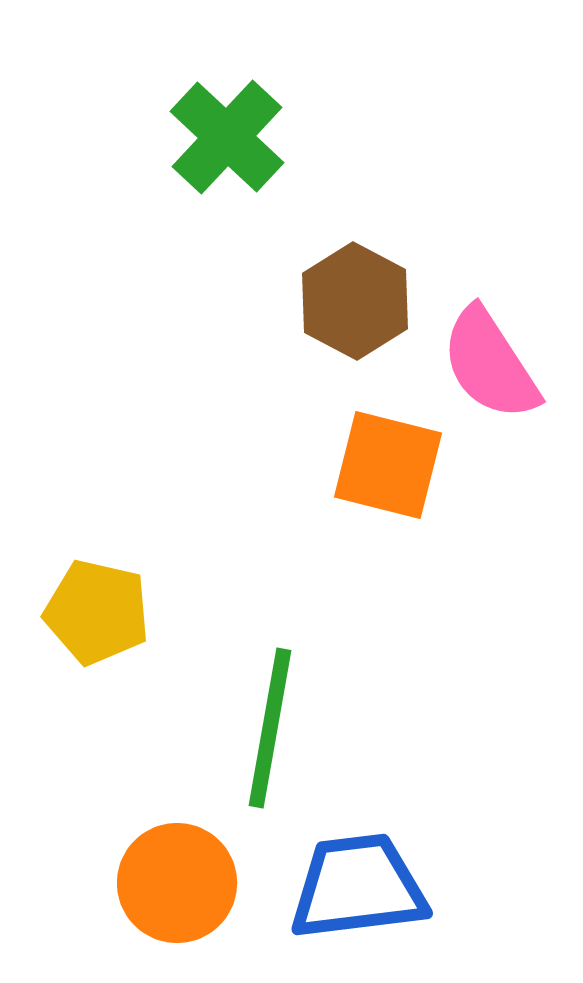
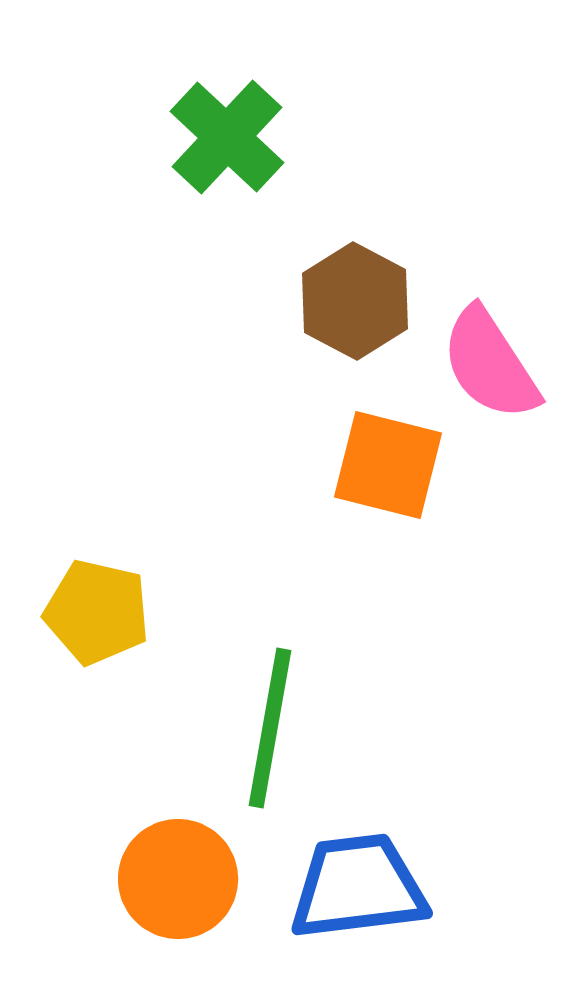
orange circle: moved 1 px right, 4 px up
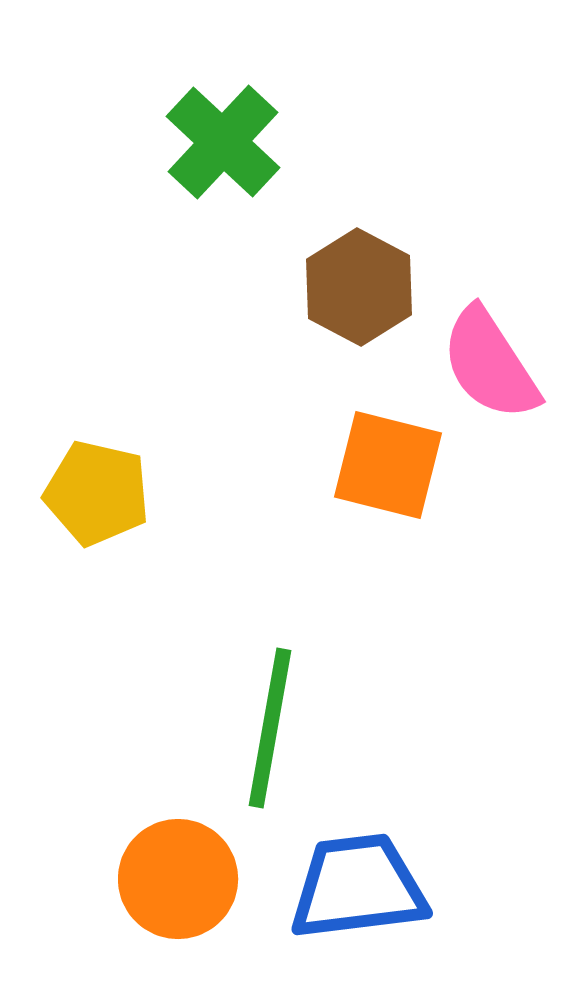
green cross: moved 4 px left, 5 px down
brown hexagon: moved 4 px right, 14 px up
yellow pentagon: moved 119 px up
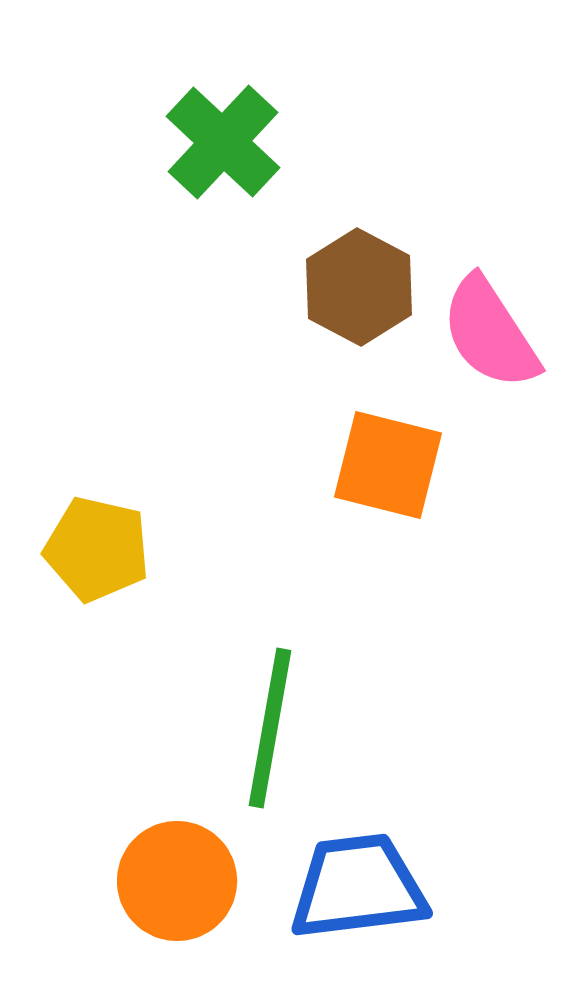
pink semicircle: moved 31 px up
yellow pentagon: moved 56 px down
orange circle: moved 1 px left, 2 px down
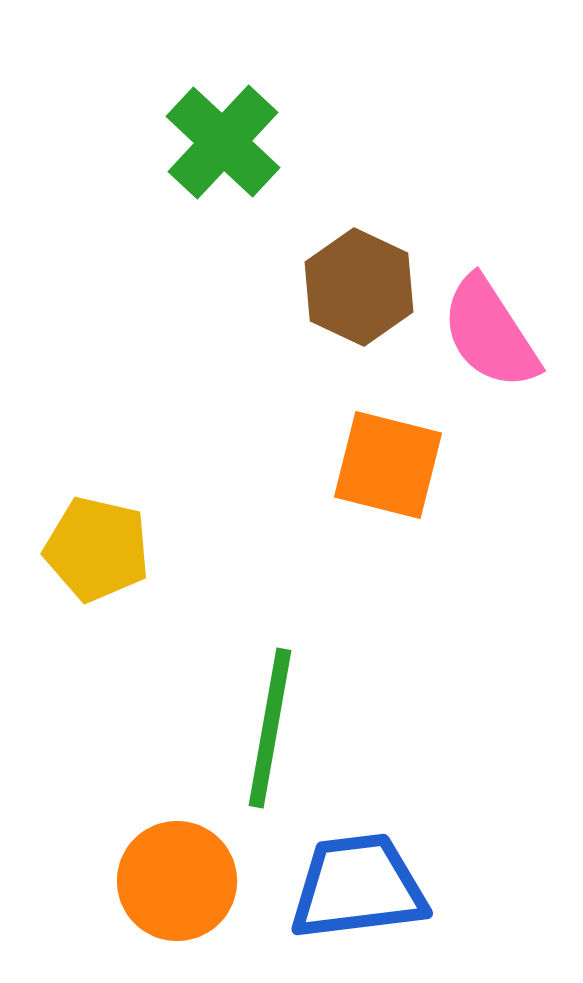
brown hexagon: rotated 3 degrees counterclockwise
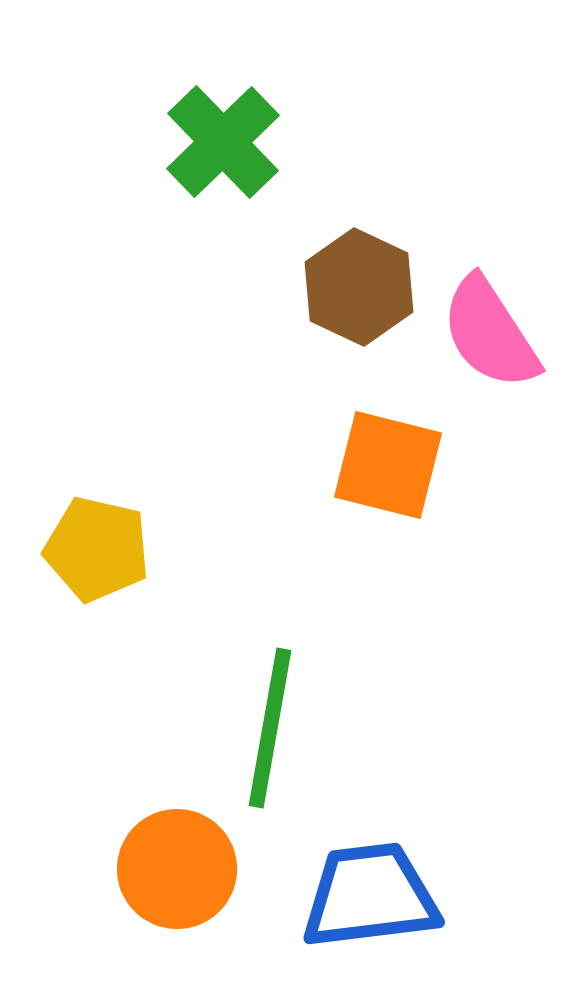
green cross: rotated 3 degrees clockwise
orange circle: moved 12 px up
blue trapezoid: moved 12 px right, 9 px down
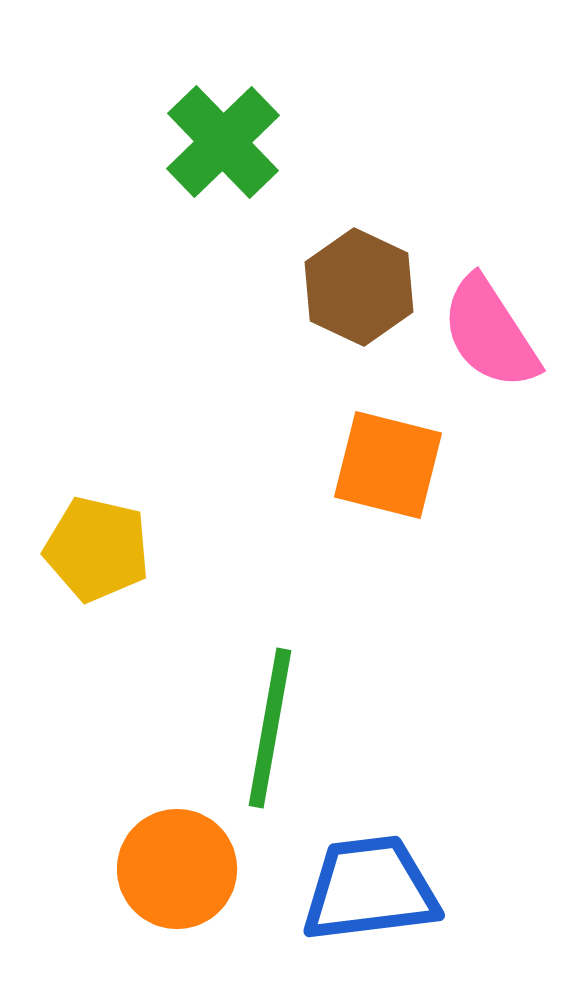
blue trapezoid: moved 7 px up
